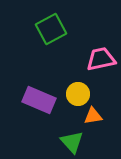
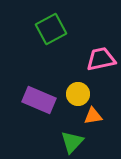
green triangle: rotated 25 degrees clockwise
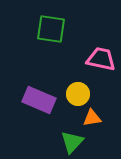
green square: rotated 36 degrees clockwise
pink trapezoid: rotated 24 degrees clockwise
orange triangle: moved 1 px left, 2 px down
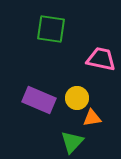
yellow circle: moved 1 px left, 4 px down
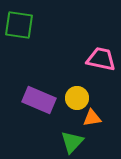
green square: moved 32 px left, 4 px up
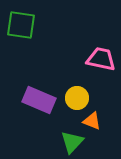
green square: moved 2 px right
orange triangle: moved 3 px down; rotated 30 degrees clockwise
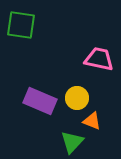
pink trapezoid: moved 2 px left
purple rectangle: moved 1 px right, 1 px down
